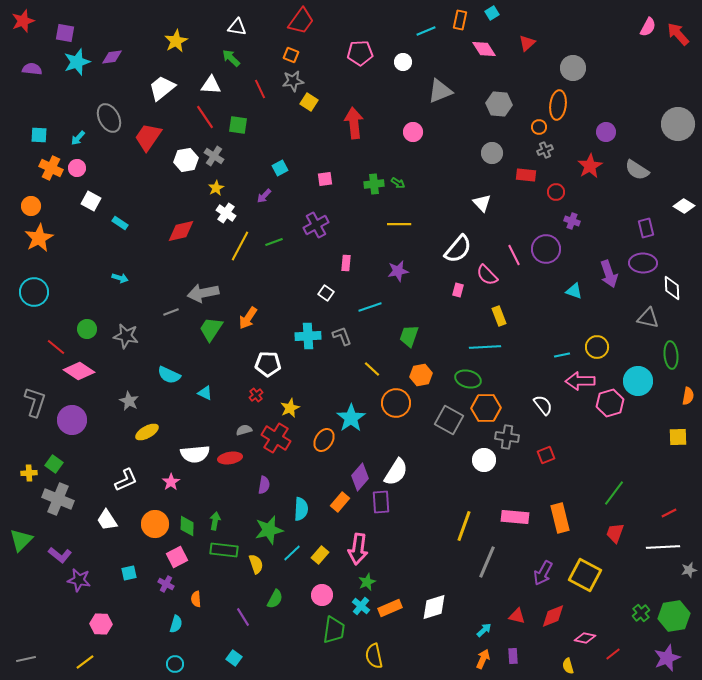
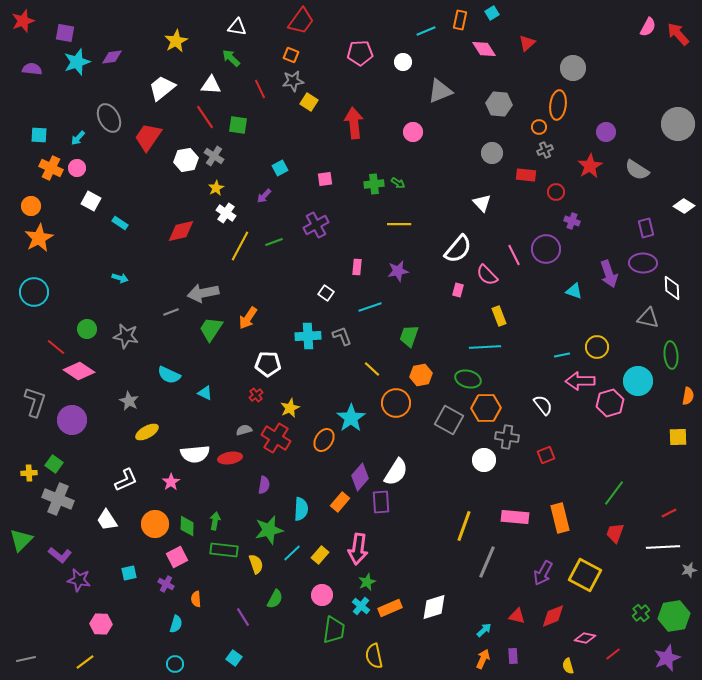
pink rectangle at (346, 263): moved 11 px right, 4 px down
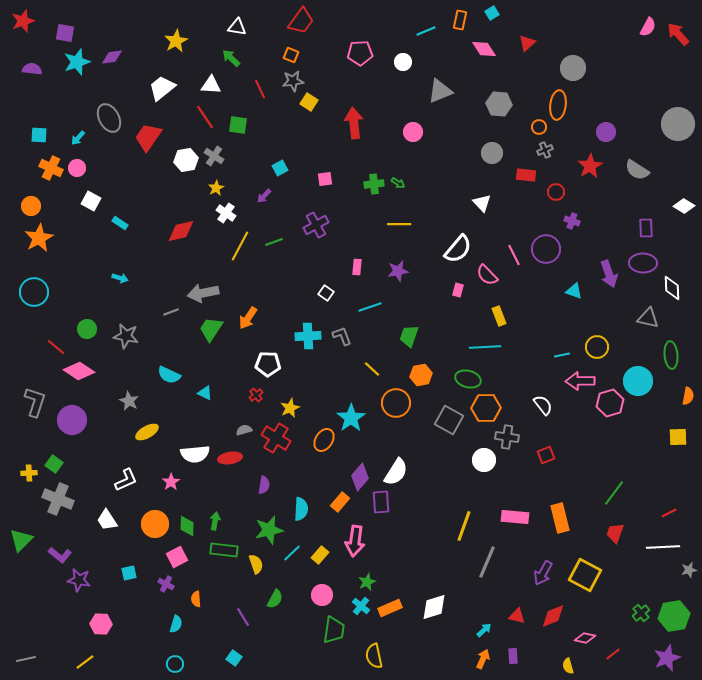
purple rectangle at (646, 228): rotated 12 degrees clockwise
pink arrow at (358, 549): moved 3 px left, 8 px up
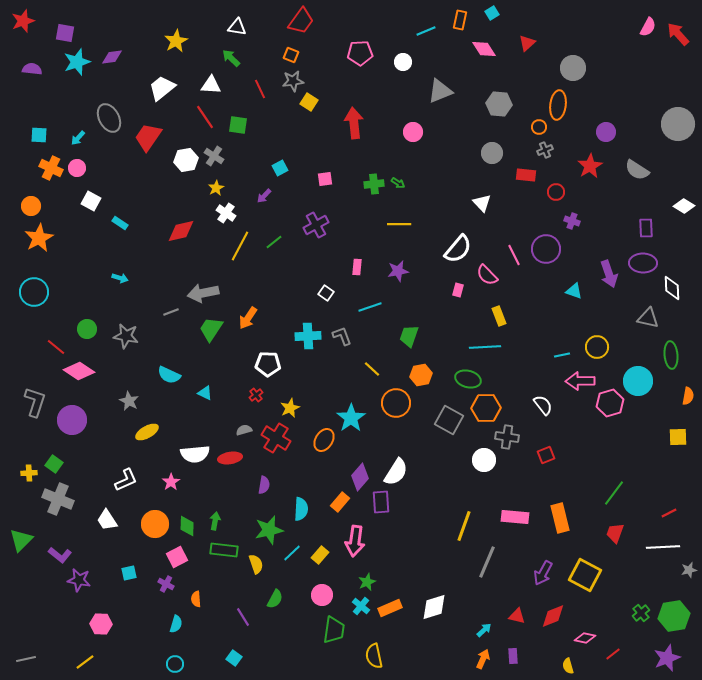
green line at (274, 242): rotated 18 degrees counterclockwise
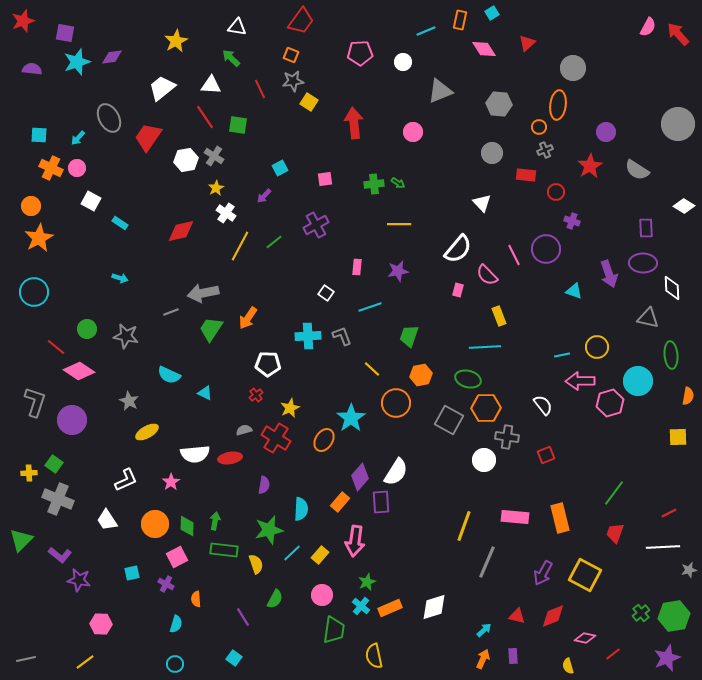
cyan square at (129, 573): moved 3 px right
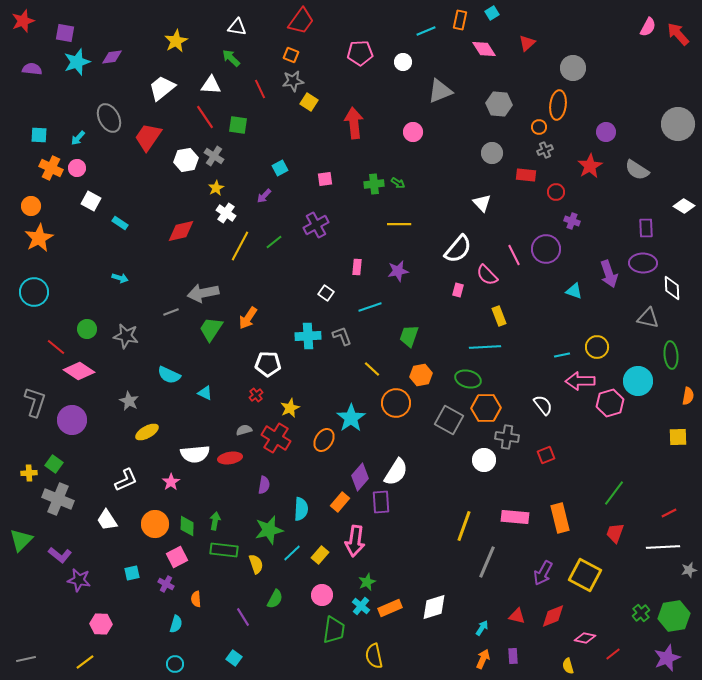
cyan arrow at (484, 630): moved 2 px left, 2 px up; rotated 14 degrees counterclockwise
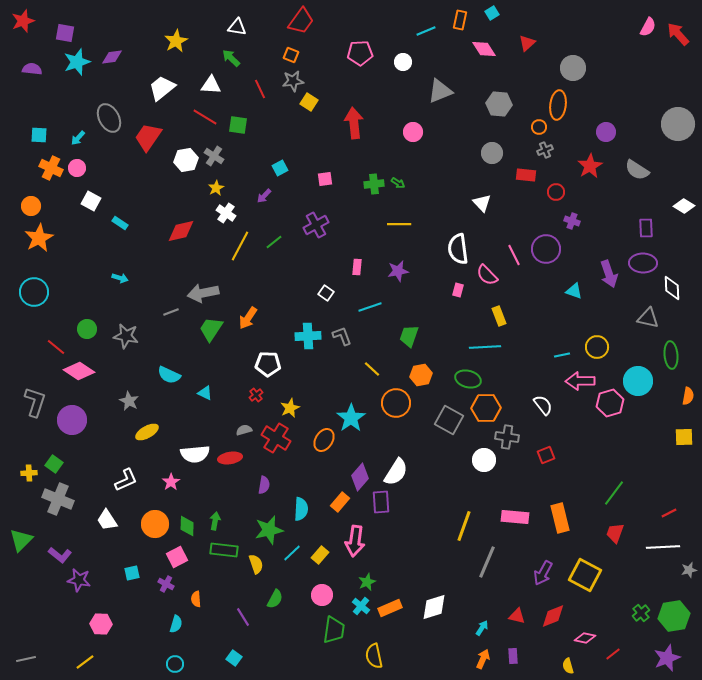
red line at (205, 117): rotated 25 degrees counterclockwise
white semicircle at (458, 249): rotated 132 degrees clockwise
yellow square at (678, 437): moved 6 px right
